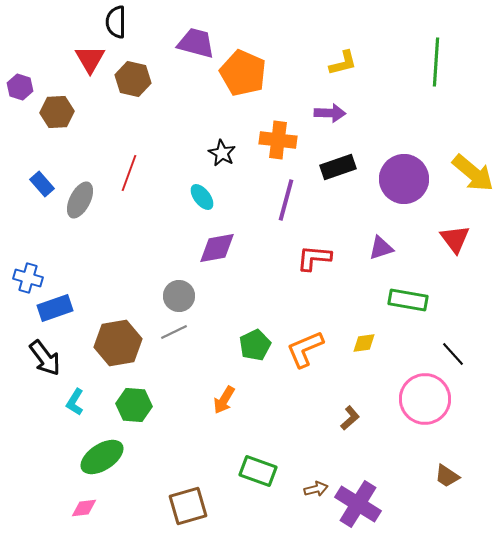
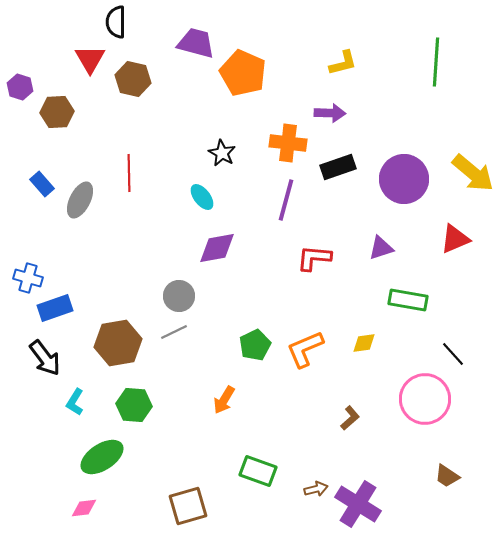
orange cross at (278, 140): moved 10 px right, 3 px down
red line at (129, 173): rotated 21 degrees counterclockwise
red triangle at (455, 239): rotated 44 degrees clockwise
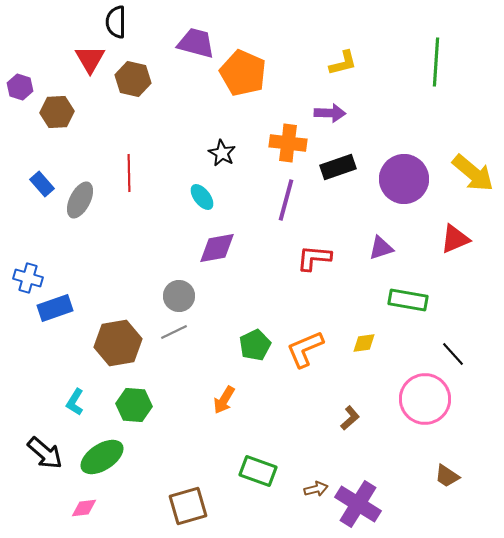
black arrow at (45, 358): moved 95 px down; rotated 12 degrees counterclockwise
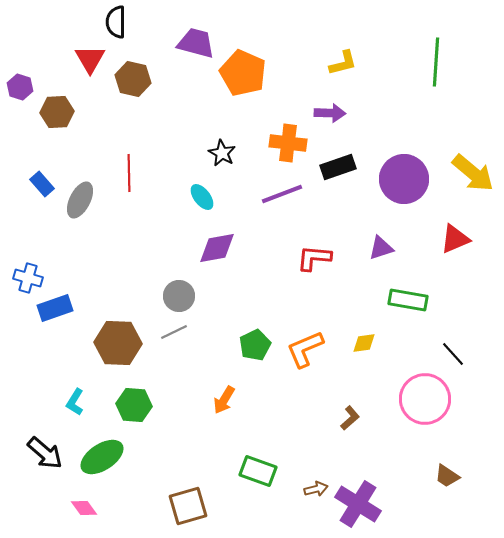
purple line at (286, 200): moved 4 px left, 6 px up; rotated 54 degrees clockwise
brown hexagon at (118, 343): rotated 12 degrees clockwise
pink diamond at (84, 508): rotated 60 degrees clockwise
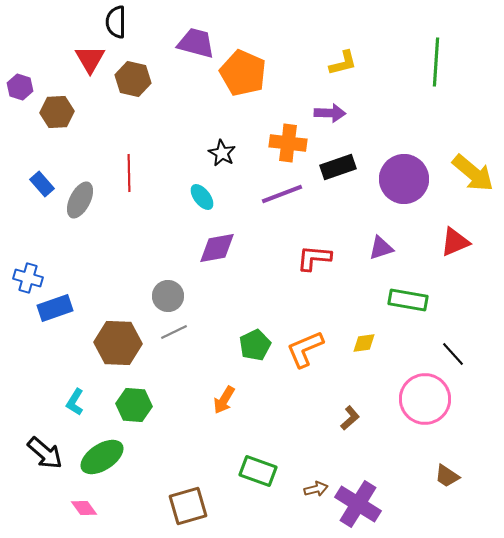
red triangle at (455, 239): moved 3 px down
gray circle at (179, 296): moved 11 px left
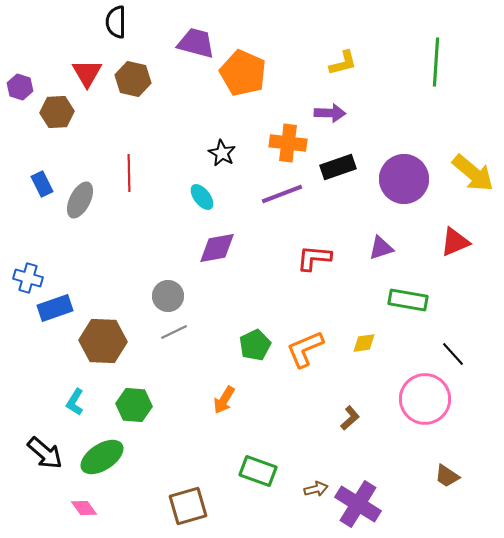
red triangle at (90, 59): moved 3 px left, 14 px down
blue rectangle at (42, 184): rotated 15 degrees clockwise
brown hexagon at (118, 343): moved 15 px left, 2 px up
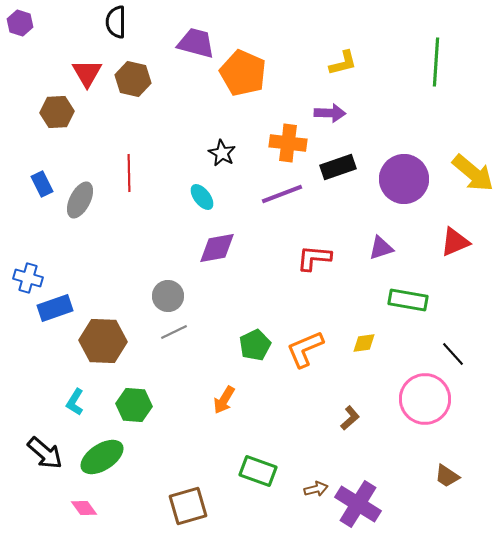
purple hexagon at (20, 87): moved 64 px up
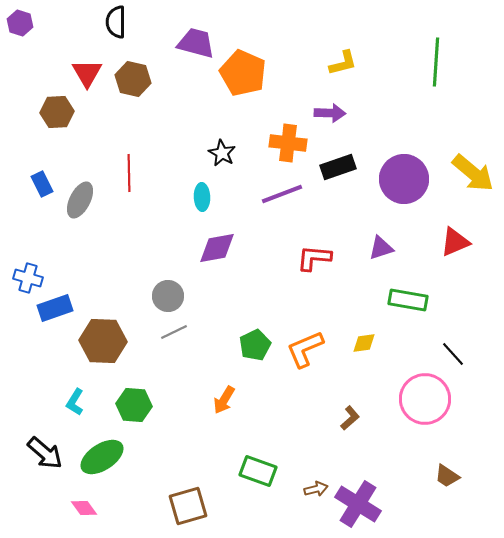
cyan ellipse at (202, 197): rotated 36 degrees clockwise
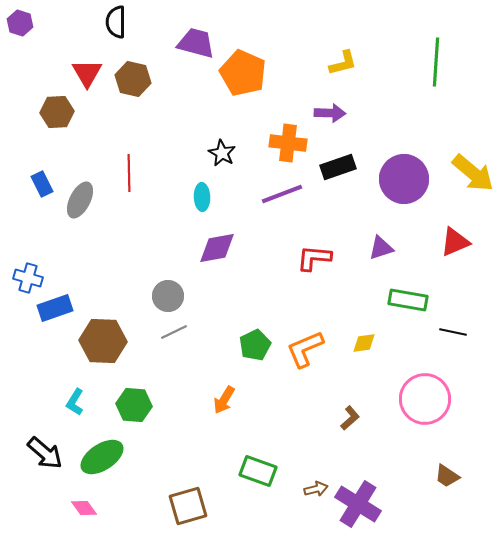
black line at (453, 354): moved 22 px up; rotated 36 degrees counterclockwise
